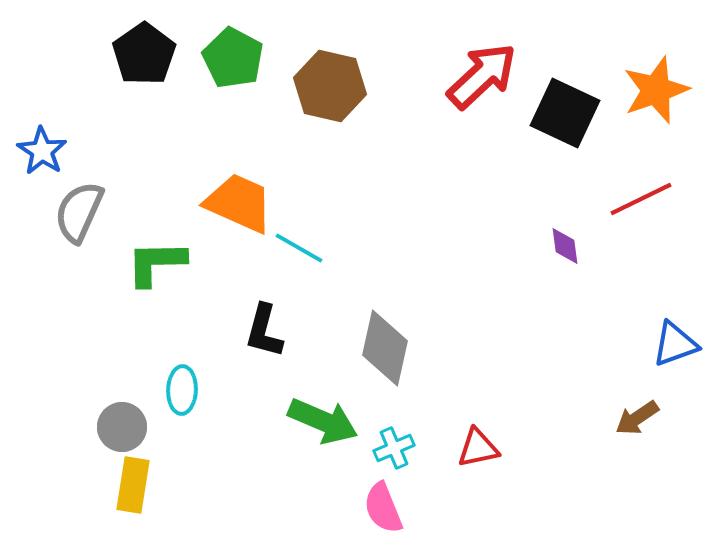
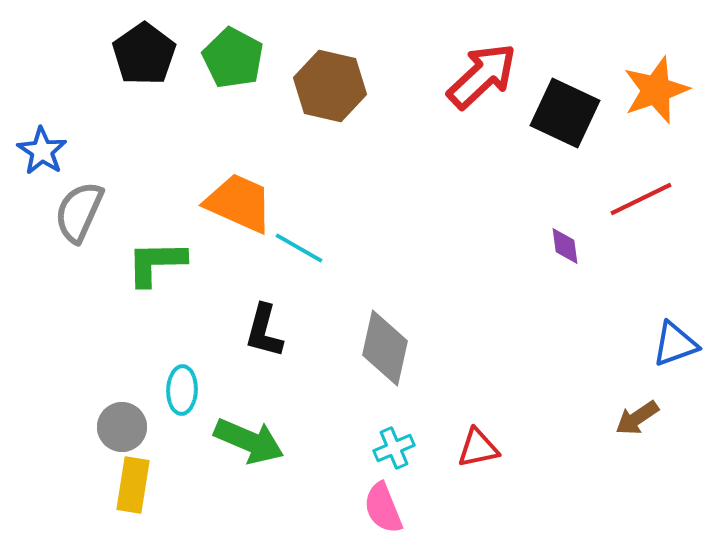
green arrow: moved 74 px left, 20 px down
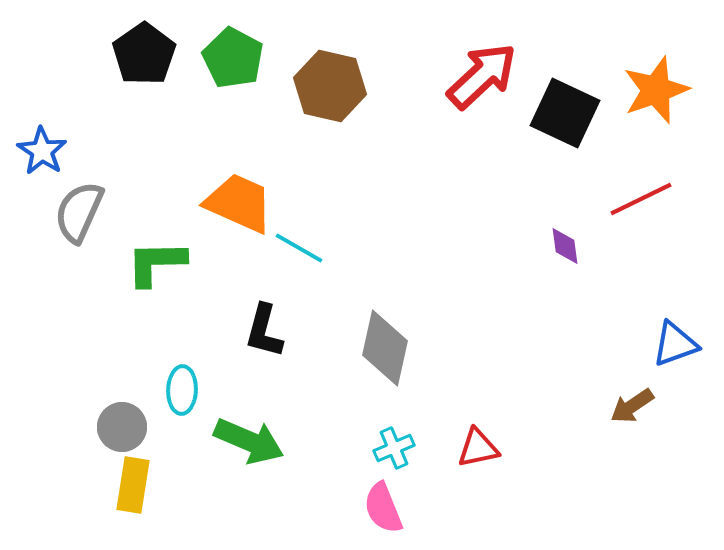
brown arrow: moved 5 px left, 12 px up
